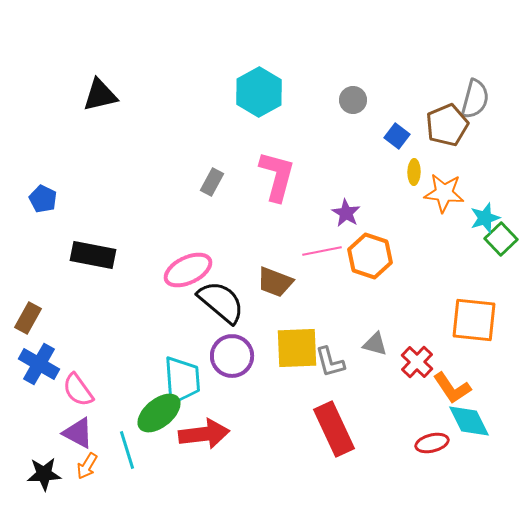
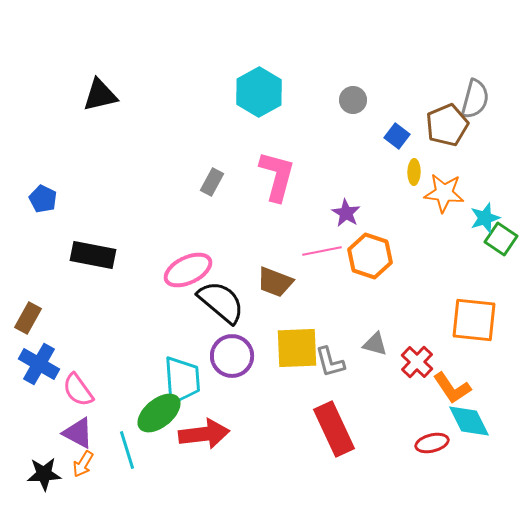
green square: rotated 12 degrees counterclockwise
orange arrow: moved 4 px left, 2 px up
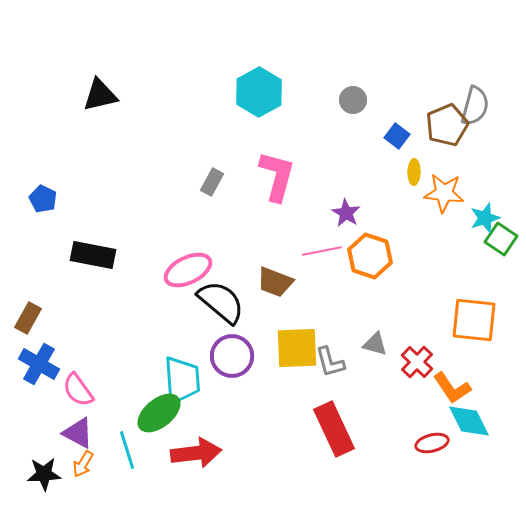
gray semicircle: moved 7 px down
red arrow: moved 8 px left, 19 px down
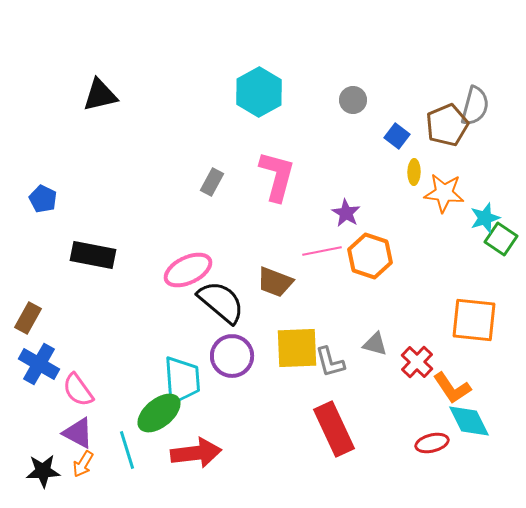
black star: moved 1 px left, 3 px up
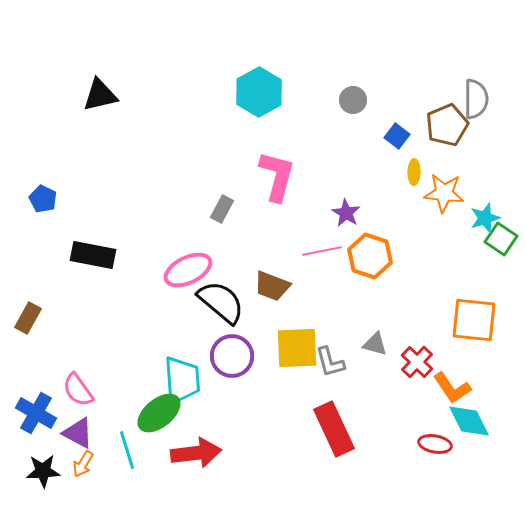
gray semicircle: moved 1 px right, 7 px up; rotated 15 degrees counterclockwise
gray rectangle: moved 10 px right, 27 px down
brown trapezoid: moved 3 px left, 4 px down
blue cross: moved 3 px left, 49 px down
red ellipse: moved 3 px right, 1 px down; rotated 24 degrees clockwise
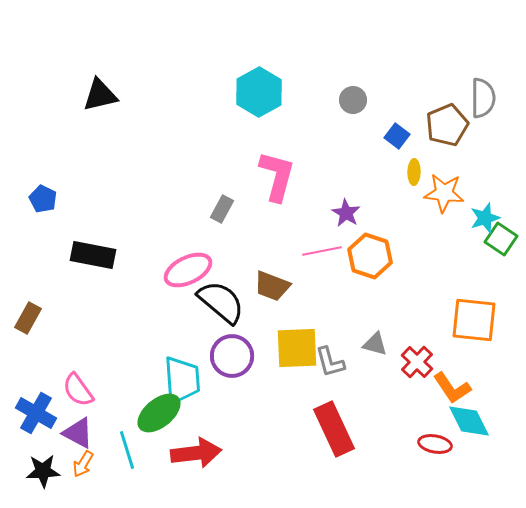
gray semicircle: moved 7 px right, 1 px up
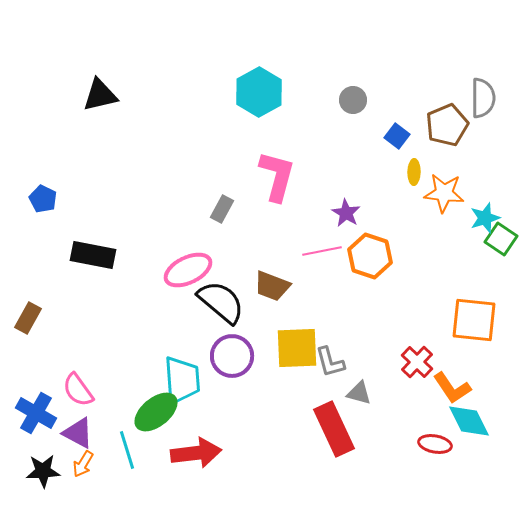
gray triangle: moved 16 px left, 49 px down
green ellipse: moved 3 px left, 1 px up
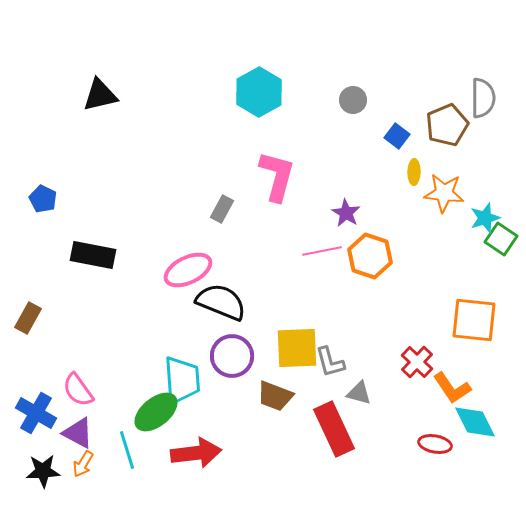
brown trapezoid: moved 3 px right, 110 px down
black semicircle: rotated 18 degrees counterclockwise
cyan diamond: moved 6 px right, 1 px down
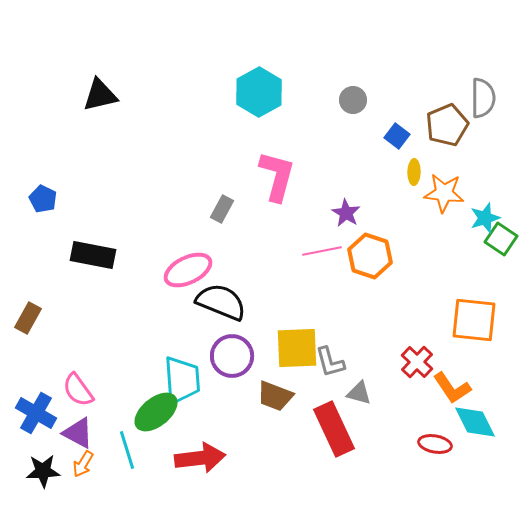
red arrow: moved 4 px right, 5 px down
